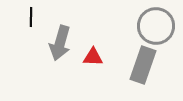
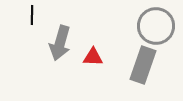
black line: moved 1 px right, 2 px up
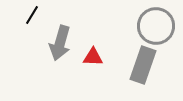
black line: rotated 30 degrees clockwise
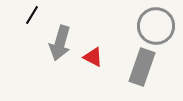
red triangle: rotated 25 degrees clockwise
gray rectangle: moved 1 px left, 2 px down
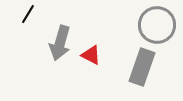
black line: moved 4 px left, 1 px up
gray circle: moved 1 px right, 1 px up
red triangle: moved 2 px left, 2 px up
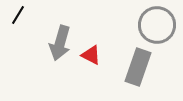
black line: moved 10 px left, 1 px down
gray rectangle: moved 4 px left
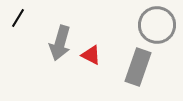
black line: moved 3 px down
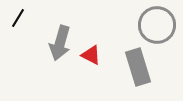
gray rectangle: rotated 36 degrees counterclockwise
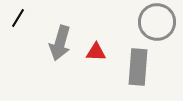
gray circle: moved 3 px up
red triangle: moved 5 px right, 3 px up; rotated 25 degrees counterclockwise
gray rectangle: rotated 21 degrees clockwise
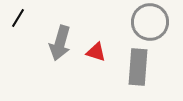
gray circle: moved 7 px left
red triangle: rotated 15 degrees clockwise
